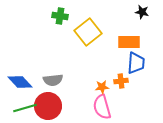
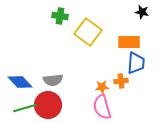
yellow square: rotated 16 degrees counterclockwise
red circle: moved 1 px up
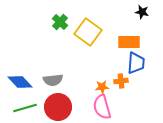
green cross: moved 6 px down; rotated 35 degrees clockwise
red circle: moved 10 px right, 2 px down
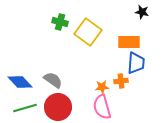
green cross: rotated 28 degrees counterclockwise
gray semicircle: rotated 138 degrees counterclockwise
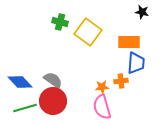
red circle: moved 5 px left, 6 px up
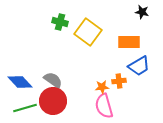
blue trapezoid: moved 3 px right, 3 px down; rotated 55 degrees clockwise
orange cross: moved 2 px left
pink semicircle: moved 2 px right, 1 px up
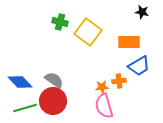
gray semicircle: moved 1 px right
